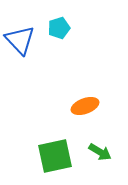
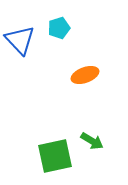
orange ellipse: moved 31 px up
green arrow: moved 8 px left, 11 px up
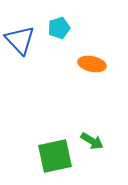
orange ellipse: moved 7 px right, 11 px up; rotated 32 degrees clockwise
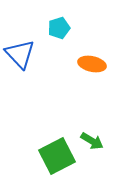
blue triangle: moved 14 px down
green square: moved 2 px right; rotated 15 degrees counterclockwise
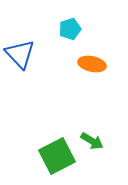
cyan pentagon: moved 11 px right, 1 px down
